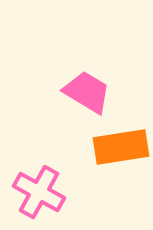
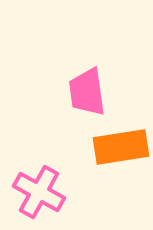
pink trapezoid: rotated 129 degrees counterclockwise
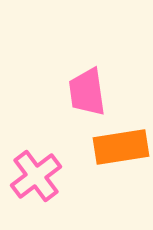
pink cross: moved 3 px left, 16 px up; rotated 24 degrees clockwise
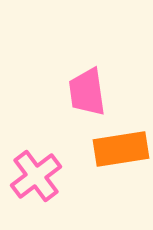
orange rectangle: moved 2 px down
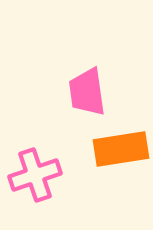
pink cross: moved 1 px left, 1 px up; rotated 18 degrees clockwise
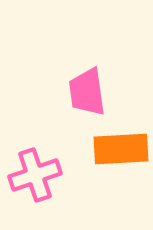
orange rectangle: rotated 6 degrees clockwise
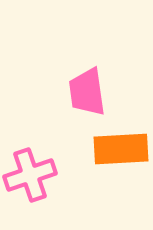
pink cross: moved 5 px left
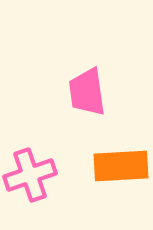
orange rectangle: moved 17 px down
